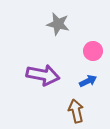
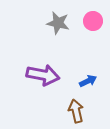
gray star: moved 1 px up
pink circle: moved 30 px up
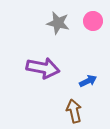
purple arrow: moved 7 px up
brown arrow: moved 2 px left
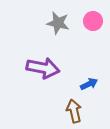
blue arrow: moved 1 px right, 3 px down
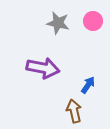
blue arrow: moved 1 px left, 1 px down; rotated 30 degrees counterclockwise
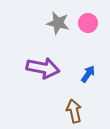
pink circle: moved 5 px left, 2 px down
blue arrow: moved 11 px up
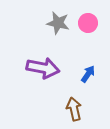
brown arrow: moved 2 px up
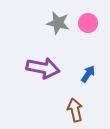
brown arrow: moved 1 px right, 1 px down
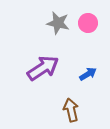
purple arrow: rotated 44 degrees counterclockwise
blue arrow: rotated 24 degrees clockwise
brown arrow: moved 4 px left
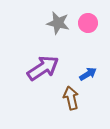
brown arrow: moved 12 px up
